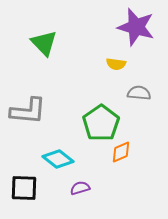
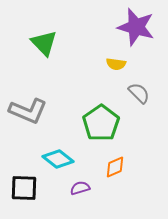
gray semicircle: rotated 40 degrees clockwise
gray L-shape: rotated 18 degrees clockwise
orange diamond: moved 6 px left, 15 px down
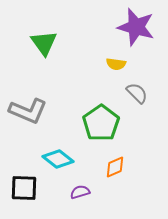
green triangle: rotated 8 degrees clockwise
gray semicircle: moved 2 px left
purple semicircle: moved 4 px down
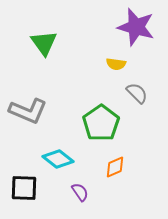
purple semicircle: rotated 72 degrees clockwise
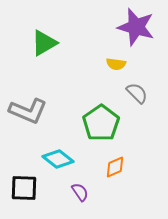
green triangle: rotated 36 degrees clockwise
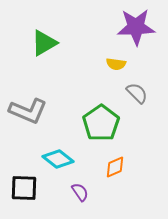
purple star: rotated 18 degrees counterclockwise
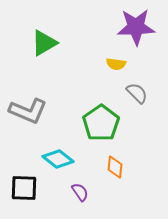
orange diamond: rotated 60 degrees counterclockwise
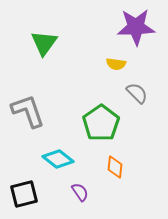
green triangle: rotated 24 degrees counterclockwise
gray L-shape: rotated 132 degrees counterclockwise
black square: moved 6 px down; rotated 16 degrees counterclockwise
